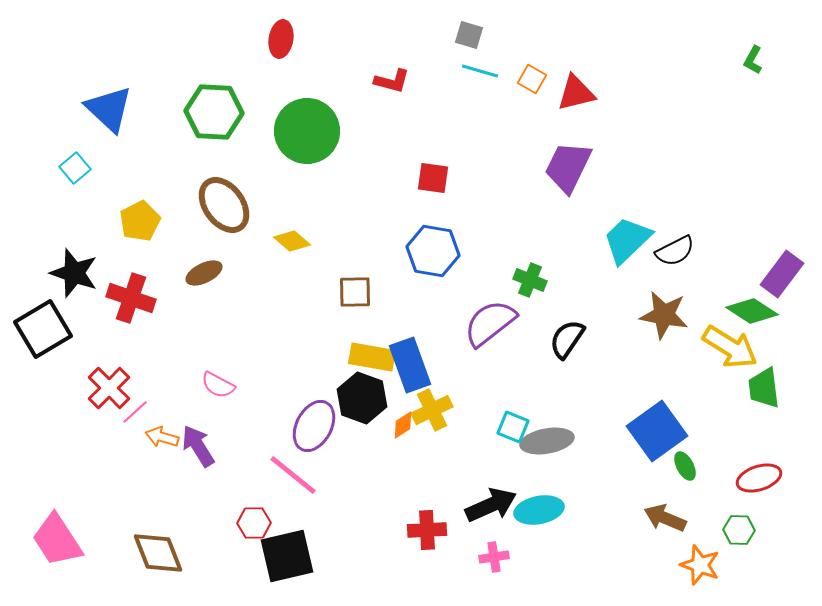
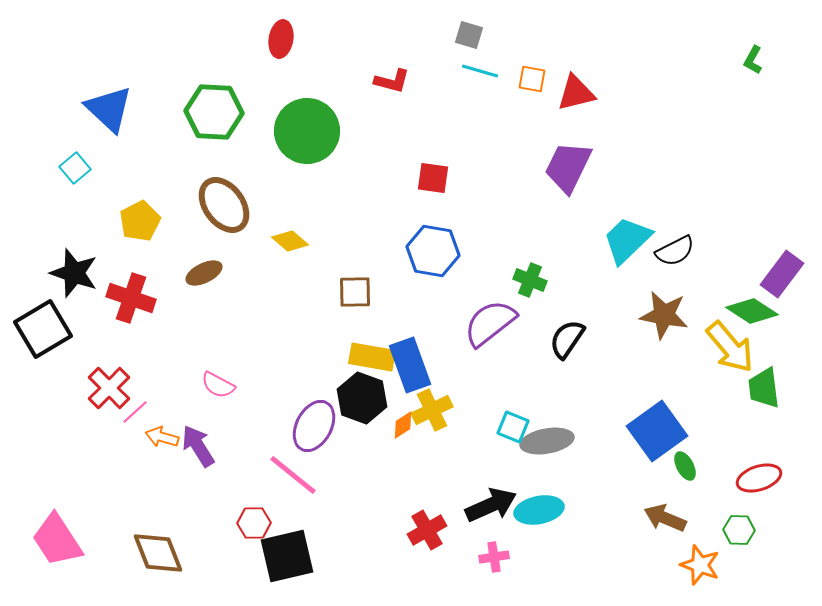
orange square at (532, 79): rotated 20 degrees counterclockwise
yellow diamond at (292, 241): moved 2 px left
yellow arrow at (730, 347): rotated 18 degrees clockwise
red cross at (427, 530): rotated 27 degrees counterclockwise
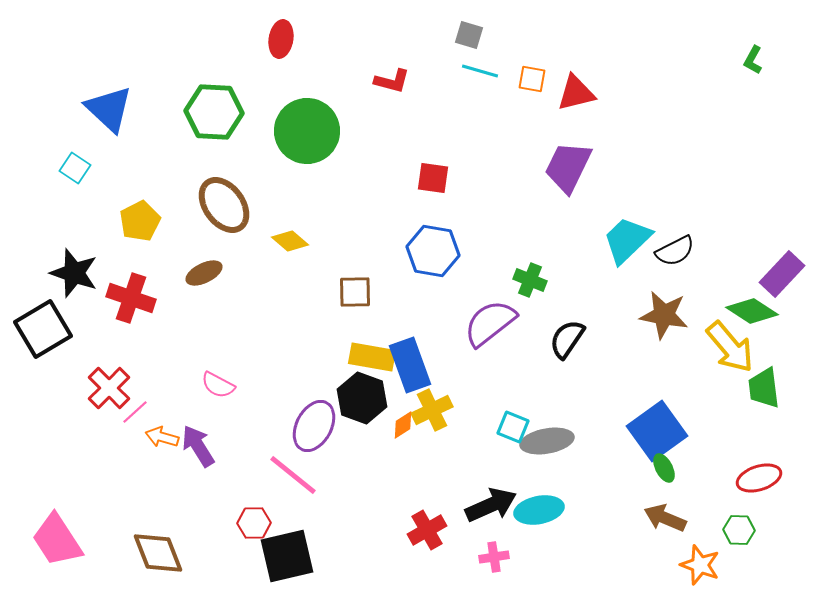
cyan square at (75, 168): rotated 16 degrees counterclockwise
purple rectangle at (782, 274): rotated 6 degrees clockwise
green ellipse at (685, 466): moved 21 px left, 2 px down
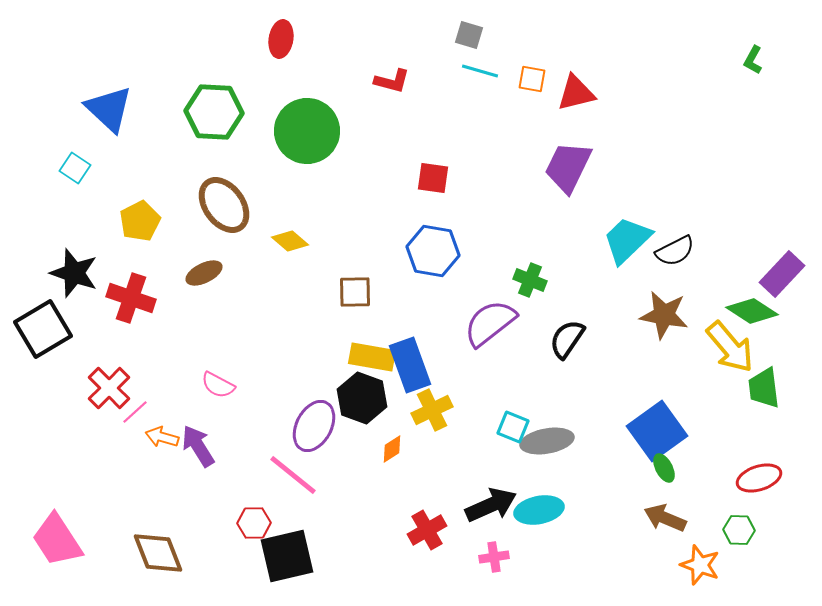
orange diamond at (403, 425): moved 11 px left, 24 px down
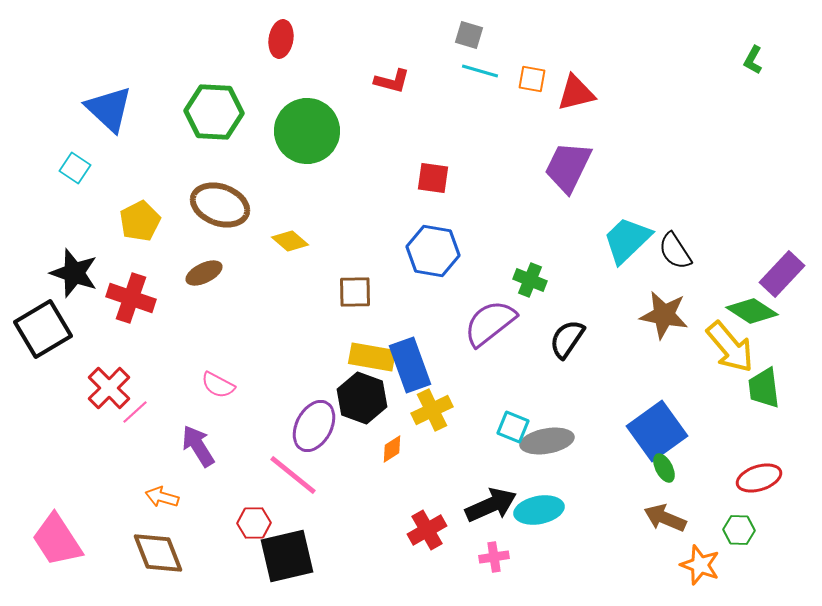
brown ellipse at (224, 205): moved 4 px left; rotated 34 degrees counterclockwise
black semicircle at (675, 251): rotated 84 degrees clockwise
orange arrow at (162, 437): moved 60 px down
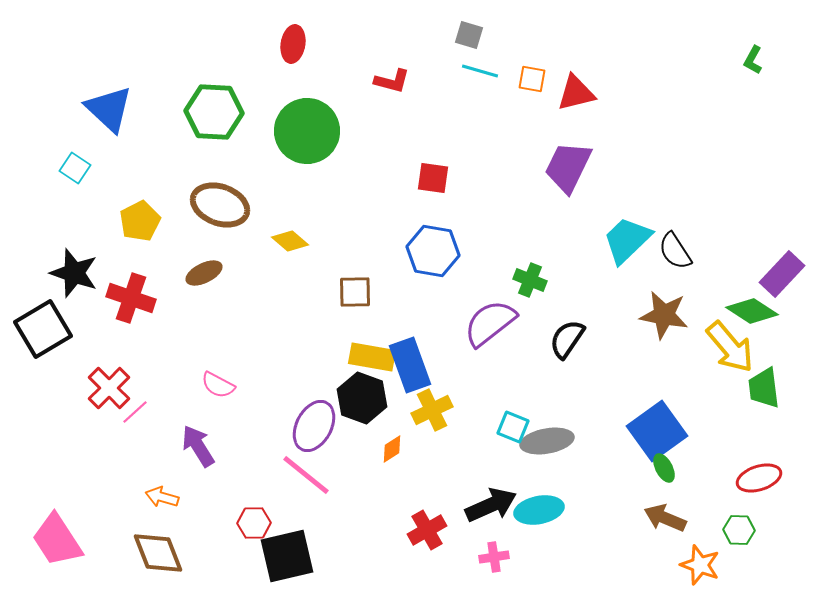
red ellipse at (281, 39): moved 12 px right, 5 px down
pink line at (293, 475): moved 13 px right
